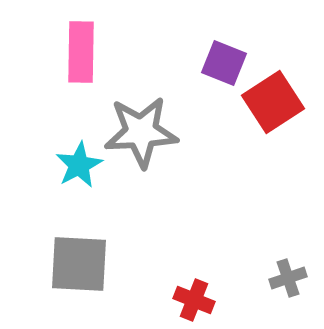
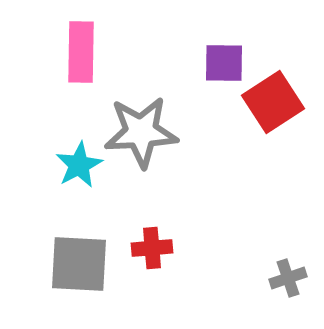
purple square: rotated 21 degrees counterclockwise
red cross: moved 42 px left, 52 px up; rotated 27 degrees counterclockwise
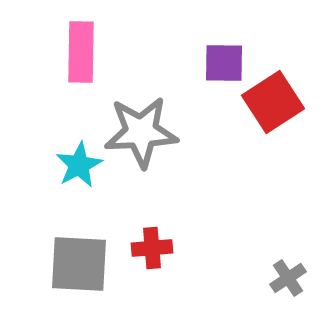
gray cross: rotated 15 degrees counterclockwise
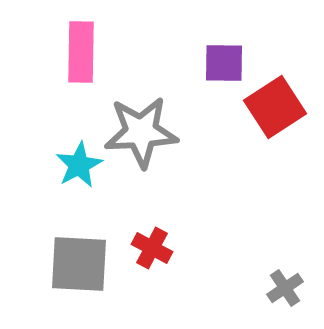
red square: moved 2 px right, 5 px down
red cross: rotated 33 degrees clockwise
gray cross: moved 3 px left, 10 px down
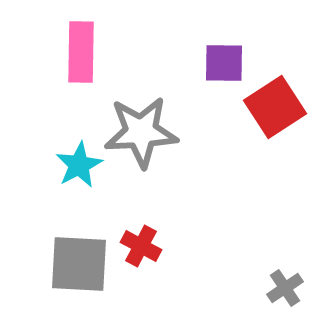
red cross: moved 11 px left, 2 px up
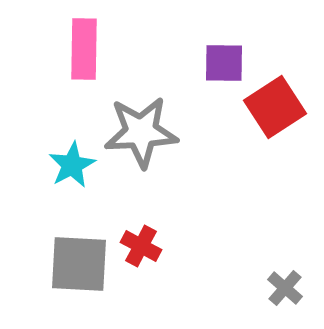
pink rectangle: moved 3 px right, 3 px up
cyan star: moved 7 px left
gray cross: rotated 15 degrees counterclockwise
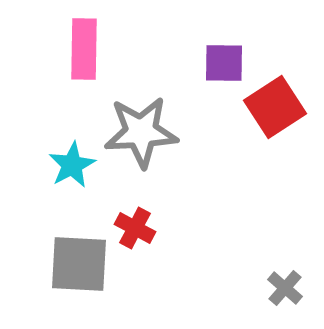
red cross: moved 6 px left, 18 px up
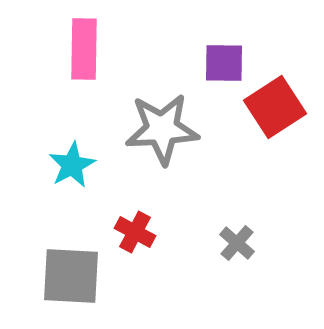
gray star: moved 21 px right, 3 px up
red cross: moved 4 px down
gray square: moved 8 px left, 12 px down
gray cross: moved 48 px left, 45 px up
